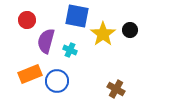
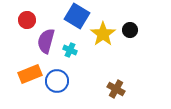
blue square: rotated 20 degrees clockwise
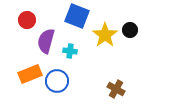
blue square: rotated 10 degrees counterclockwise
yellow star: moved 2 px right, 1 px down
cyan cross: moved 1 px down; rotated 16 degrees counterclockwise
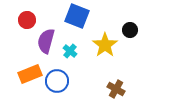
yellow star: moved 10 px down
cyan cross: rotated 32 degrees clockwise
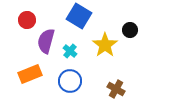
blue square: moved 2 px right; rotated 10 degrees clockwise
blue circle: moved 13 px right
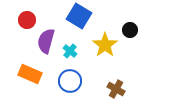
orange rectangle: rotated 45 degrees clockwise
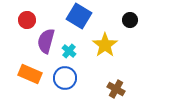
black circle: moved 10 px up
cyan cross: moved 1 px left
blue circle: moved 5 px left, 3 px up
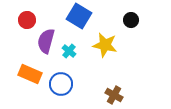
black circle: moved 1 px right
yellow star: rotated 25 degrees counterclockwise
blue circle: moved 4 px left, 6 px down
brown cross: moved 2 px left, 6 px down
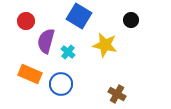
red circle: moved 1 px left, 1 px down
cyan cross: moved 1 px left, 1 px down
brown cross: moved 3 px right, 1 px up
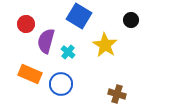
red circle: moved 3 px down
yellow star: rotated 20 degrees clockwise
brown cross: rotated 12 degrees counterclockwise
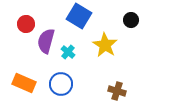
orange rectangle: moved 6 px left, 9 px down
brown cross: moved 3 px up
